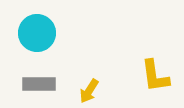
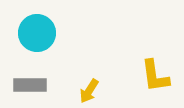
gray rectangle: moved 9 px left, 1 px down
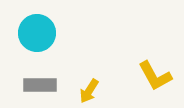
yellow L-shape: rotated 21 degrees counterclockwise
gray rectangle: moved 10 px right
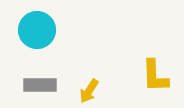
cyan circle: moved 3 px up
yellow L-shape: rotated 27 degrees clockwise
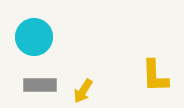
cyan circle: moved 3 px left, 7 px down
yellow arrow: moved 6 px left
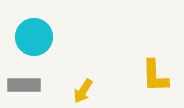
gray rectangle: moved 16 px left
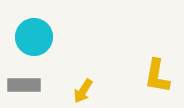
yellow L-shape: moved 2 px right; rotated 12 degrees clockwise
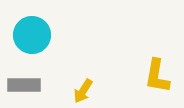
cyan circle: moved 2 px left, 2 px up
